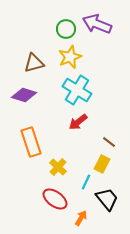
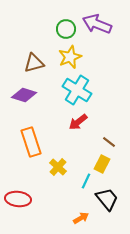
cyan line: moved 1 px up
red ellipse: moved 37 px left; rotated 30 degrees counterclockwise
orange arrow: rotated 28 degrees clockwise
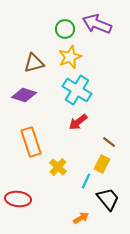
green circle: moved 1 px left
black trapezoid: moved 1 px right
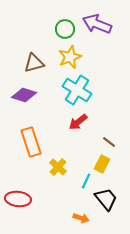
black trapezoid: moved 2 px left
orange arrow: rotated 49 degrees clockwise
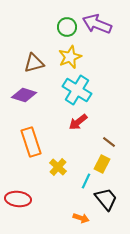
green circle: moved 2 px right, 2 px up
